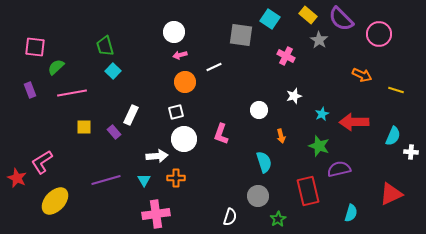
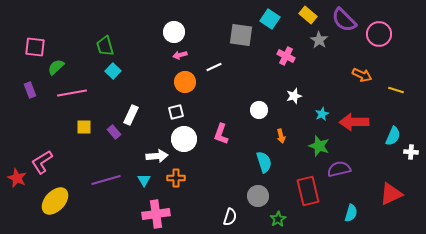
purple semicircle at (341, 19): moved 3 px right, 1 px down
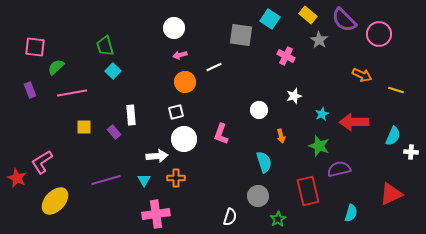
white circle at (174, 32): moved 4 px up
white rectangle at (131, 115): rotated 30 degrees counterclockwise
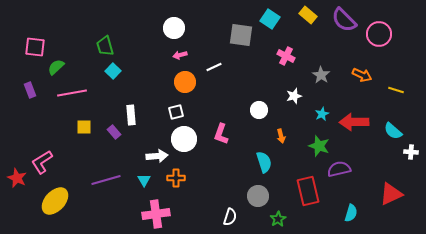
gray star at (319, 40): moved 2 px right, 35 px down
cyan semicircle at (393, 136): moved 5 px up; rotated 108 degrees clockwise
